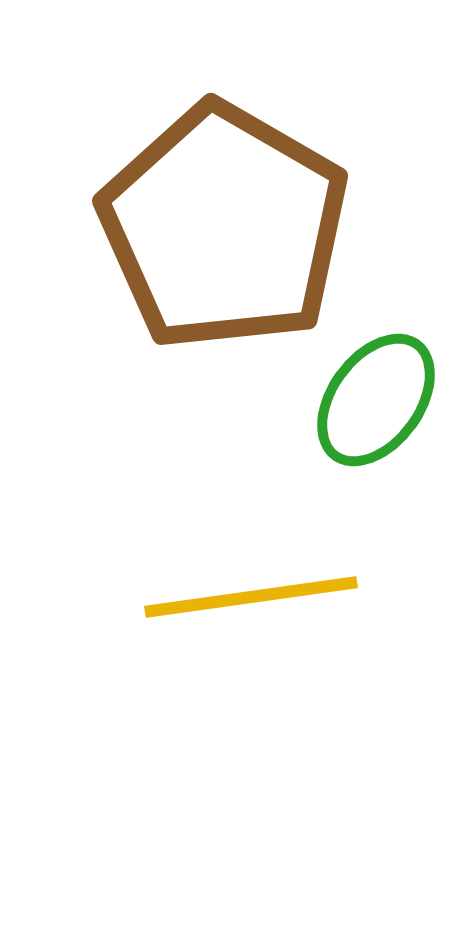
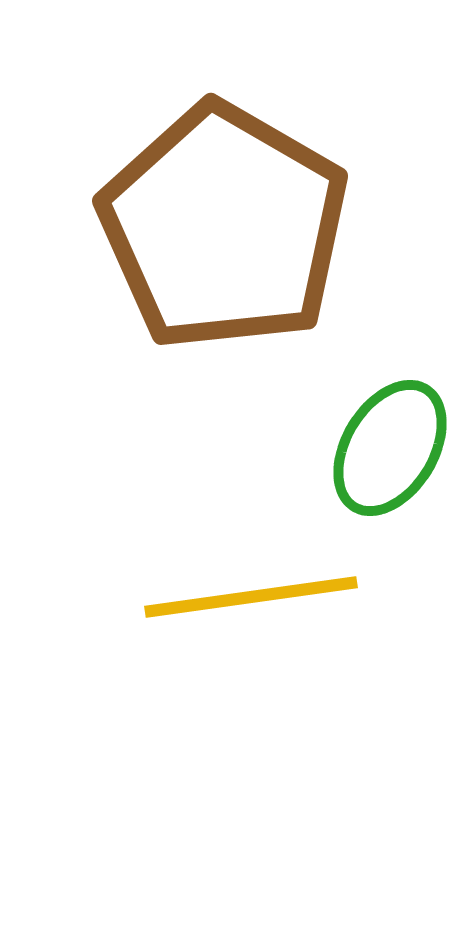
green ellipse: moved 14 px right, 48 px down; rotated 5 degrees counterclockwise
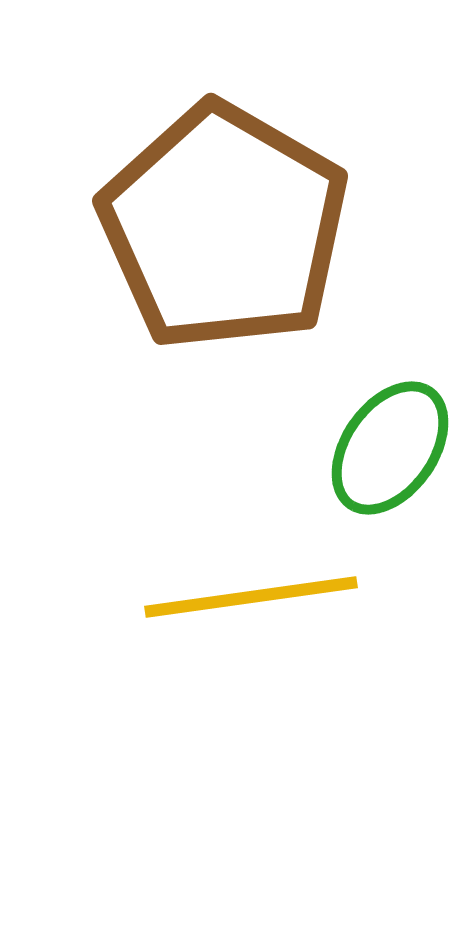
green ellipse: rotated 4 degrees clockwise
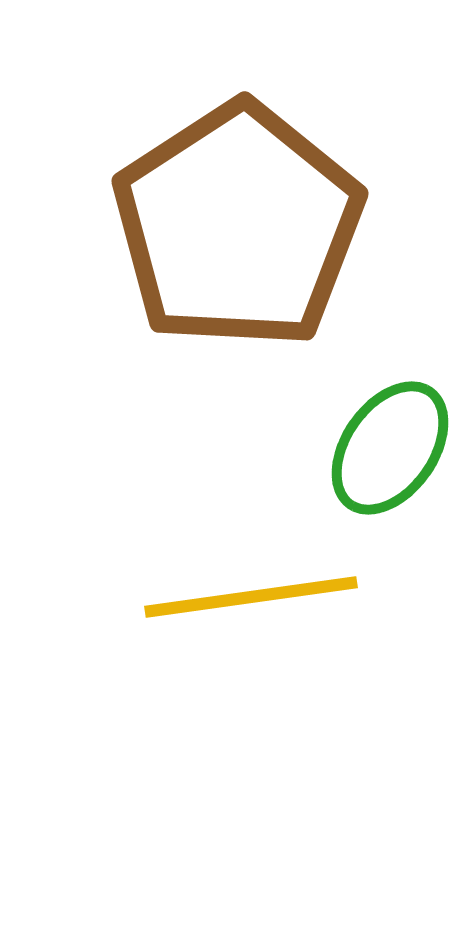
brown pentagon: moved 14 px right, 1 px up; rotated 9 degrees clockwise
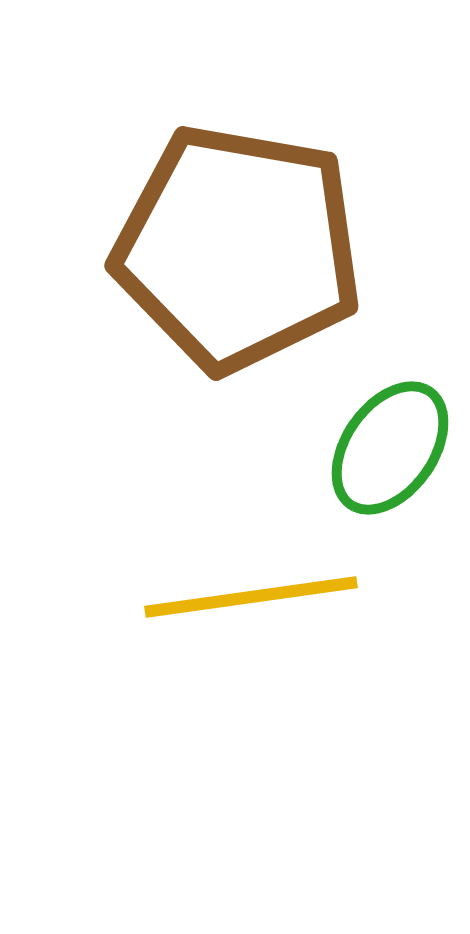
brown pentagon: moved 22 px down; rotated 29 degrees counterclockwise
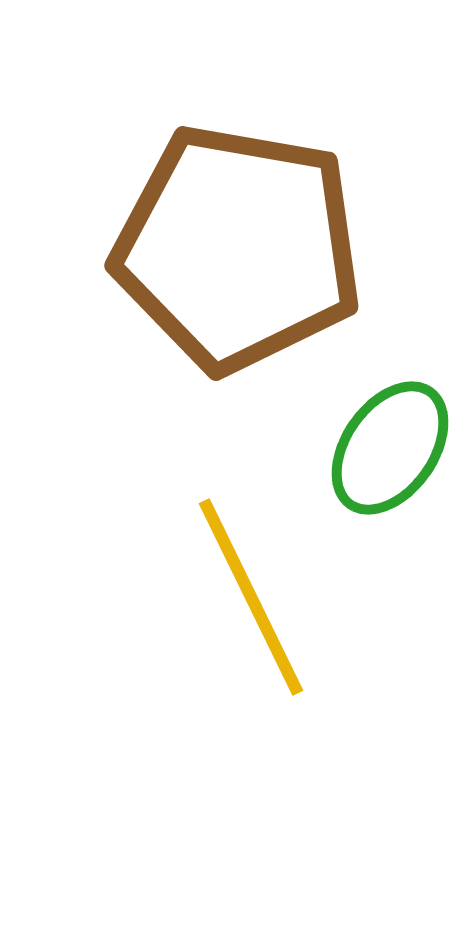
yellow line: rotated 72 degrees clockwise
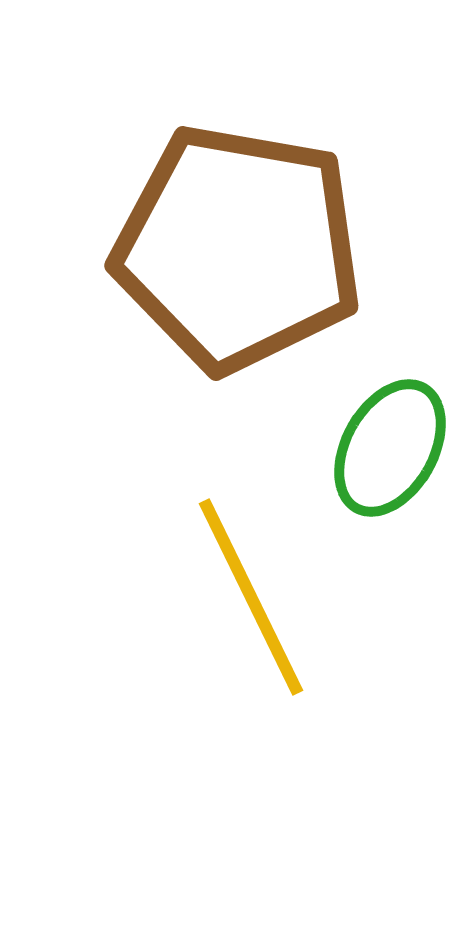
green ellipse: rotated 6 degrees counterclockwise
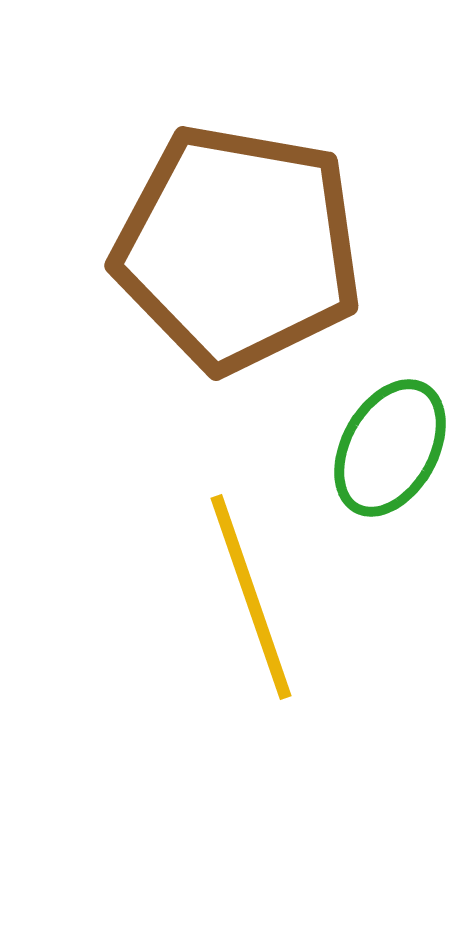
yellow line: rotated 7 degrees clockwise
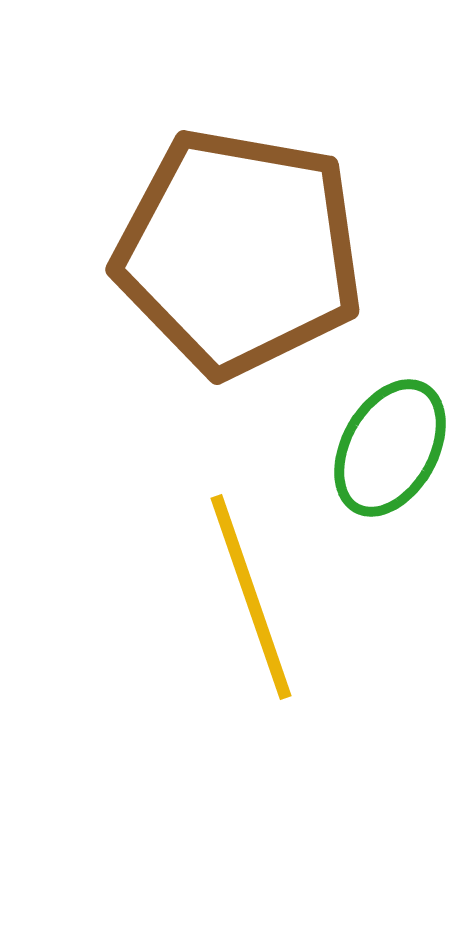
brown pentagon: moved 1 px right, 4 px down
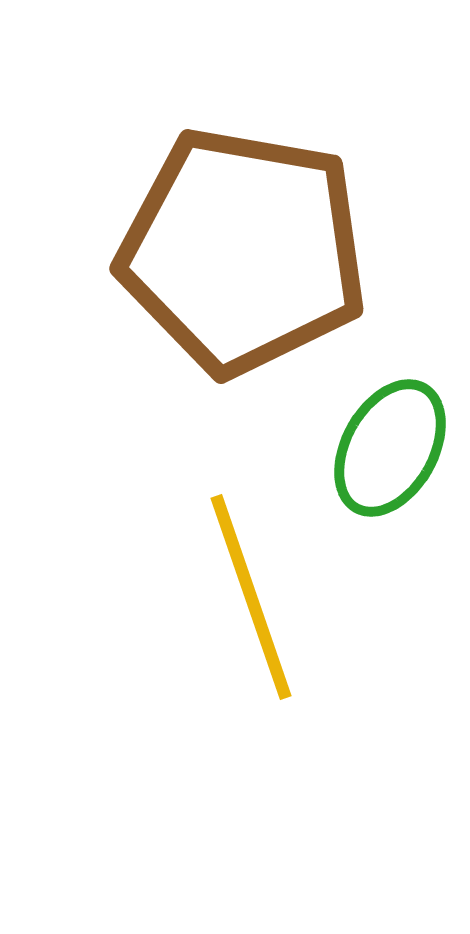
brown pentagon: moved 4 px right, 1 px up
